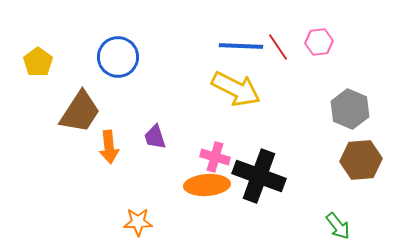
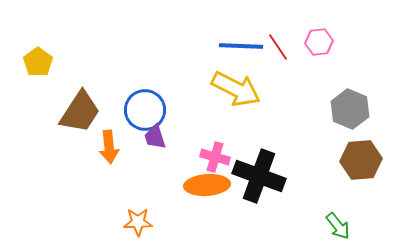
blue circle: moved 27 px right, 53 px down
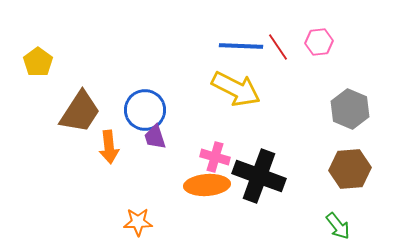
brown hexagon: moved 11 px left, 9 px down
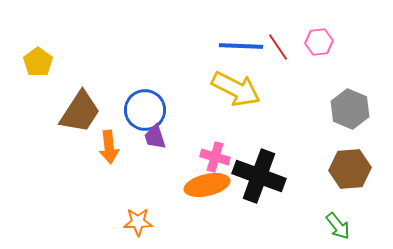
orange ellipse: rotated 9 degrees counterclockwise
